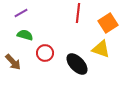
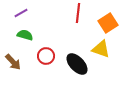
red circle: moved 1 px right, 3 px down
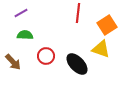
orange square: moved 1 px left, 2 px down
green semicircle: rotated 14 degrees counterclockwise
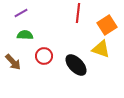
red circle: moved 2 px left
black ellipse: moved 1 px left, 1 px down
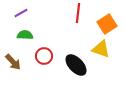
orange square: moved 1 px up
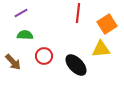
yellow triangle: rotated 24 degrees counterclockwise
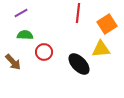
red circle: moved 4 px up
black ellipse: moved 3 px right, 1 px up
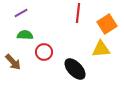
black ellipse: moved 4 px left, 5 px down
